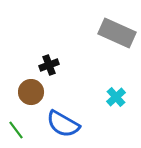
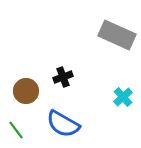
gray rectangle: moved 2 px down
black cross: moved 14 px right, 12 px down
brown circle: moved 5 px left, 1 px up
cyan cross: moved 7 px right
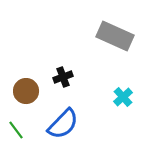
gray rectangle: moved 2 px left, 1 px down
blue semicircle: rotated 76 degrees counterclockwise
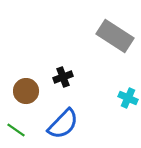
gray rectangle: rotated 9 degrees clockwise
cyan cross: moved 5 px right, 1 px down; rotated 24 degrees counterclockwise
green line: rotated 18 degrees counterclockwise
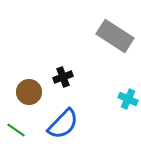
brown circle: moved 3 px right, 1 px down
cyan cross: moved 1 px down
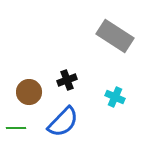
black cross: moved 4 px right, 3 px down
cyan cross: moved 13 px left, 2 px up
blue semicircle: moved 2 px up
green line: moved 2 px up; rotated 36 degrees counterclockwise
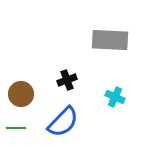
gray rectangle: moved 5 px left, 4 px down; rotated 30 degrees counterclockwise
brown circle: moved 8 px left, 2 px down
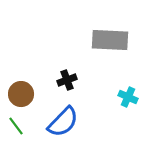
cyan cross: moved 13 px right
green line: moved 2 px up; rotated 54 degrees clockwise
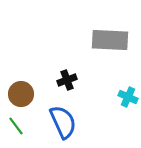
blue semicircle: rotated 68 degrees counterclockwise
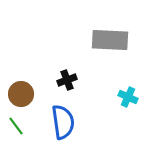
blue semicircle: rotated 16 degrees clockwise
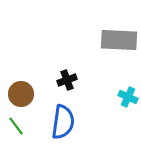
gray rectangle: moved 9 px right
blue semicircle: rotated 16 degrees clockwise
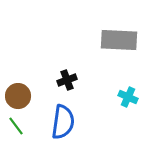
brown circle: moved 3 px left, 2 px down
